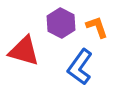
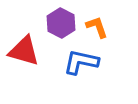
blue L-shape: moved 1 px right, 5 px up; rotated 66 degrees clockwise
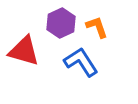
purple hexagon: rotated 8 degrees clockwise
blue L-shape: rotated 45 degrees clockwise
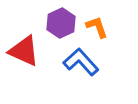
red triangle: rotated 8 degrees clockwise
blue L-shape: rotated 9 degrees counterclockwise
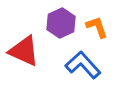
blue L-shape: moved 2 px right, 3 px down
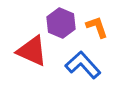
purple hexagon: rotated 12 degrees counterclockwise
red triangle: moved 8 px right
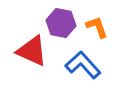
purple hexagon: rotated 12 degrees counterclockwise
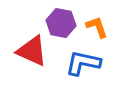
blue L-shape: moved 2 px up; rotated 36 degrees counterclockwise
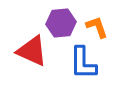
purple hexagon: rotated 16 degrees counterclockwise
blue L-shape: rotated 102 degrees counterclockwise
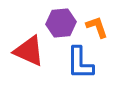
red triangle: moved 3 px left
blue L-shape: moved 3 px left
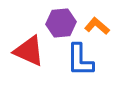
orange L-shape: moved 1 px up; rotated 30 degrees counterclockwise
blue L-shape: moved 3 px up
